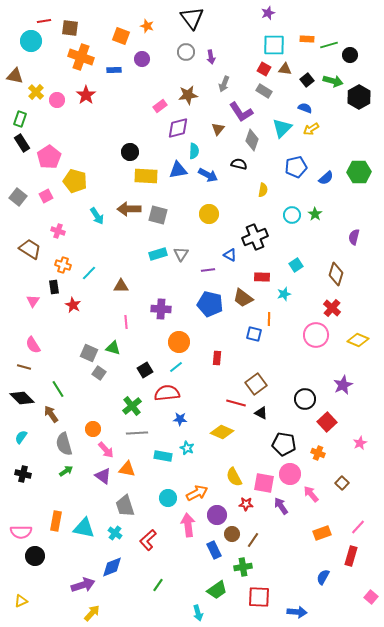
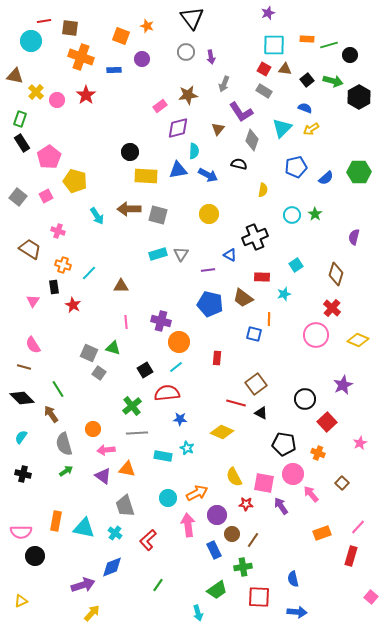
purple cross at (161, 309): moved 12 px down; rotated 12 degrees clockwise
pink arrow at (106, 450): rotated 126 degrees clockwise
pink circle at (290, 474): moved 3 px right
blue semicircle at (323, 577): moved 30 px left, 2 px down; rotated 42 degrees counterclockwise
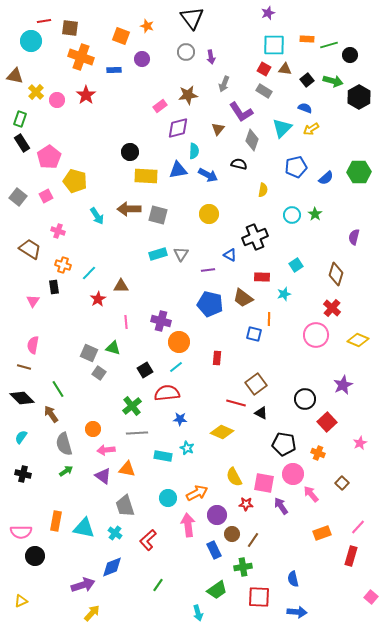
red star at (73, 305): moved 25 px right, 6 px up; rotated 14 degrees clockwise
pink semicircle at (33, 345): rotated 42 degrees clockwise
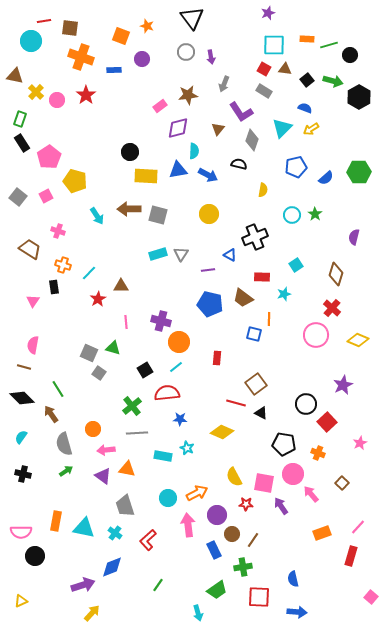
black circle at (305, 399): moved 1 px right, 5 px down
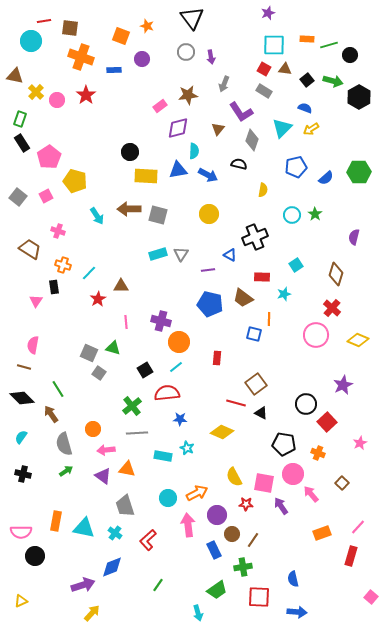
pink triangle at (33, 301): moved 3 px right
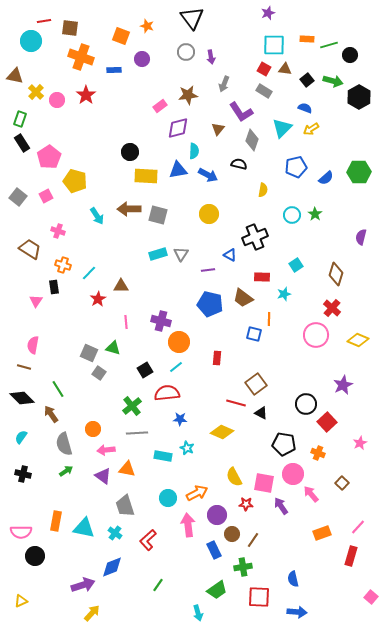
purple semicircle at (354, 237): moved 7 px right
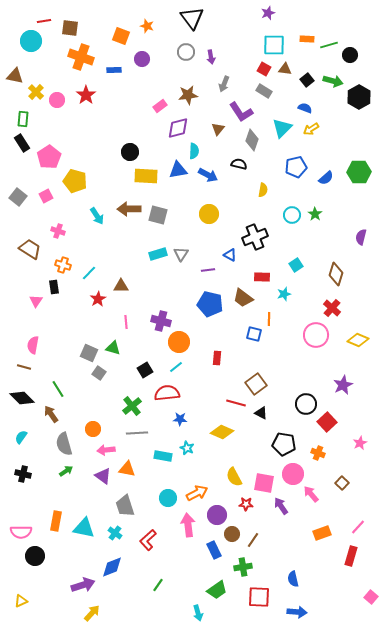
green rectangle at (20, 119): moved 3 px right; rotated 14 degrees counterclockwise
